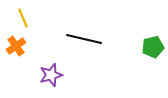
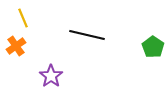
black line: moved 3 px right, 4 px up
green pentagon: rotated 25 degrees counterclockwise
purple star: moved 1 px down; rotated 20 degrees counterclockwise
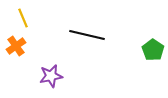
green pentagon: moved 3 px down
purple star: rotated 25 degrees clockwise
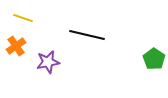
yellow line: rotated 48 degrees counterclockwise
green pentagon: moved 1 px right, 9 px down
purple star: moved 3 px left, 14 px up
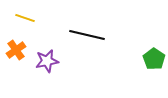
yellow line: moved 2 px right
orange cross: moved 4 px down
purple star: moved 1 px left, 1 px up
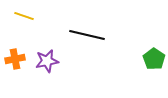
yellow line: moved 1 px left, 2 px up
orange cross: moved 1 px left, 9 px down; rotated 24 degrees clockwise
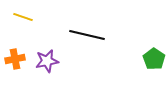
yellow line: moved 1 px left, 1 px down
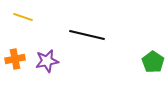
green pentagon: moved 1 px left, 3 px down
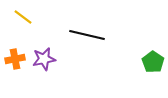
yellow line: rotated 18 degrees clockwise
purple star: moved 3 px left, 2 px up
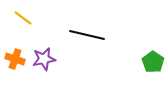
yellow line: moved 1 px down
orange cross: rotated 30 degrees clockwise
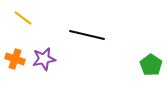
green pentagon: moved 2 px left, 3 px down
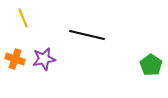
yellow line: rotated 30 degrees clockwise
